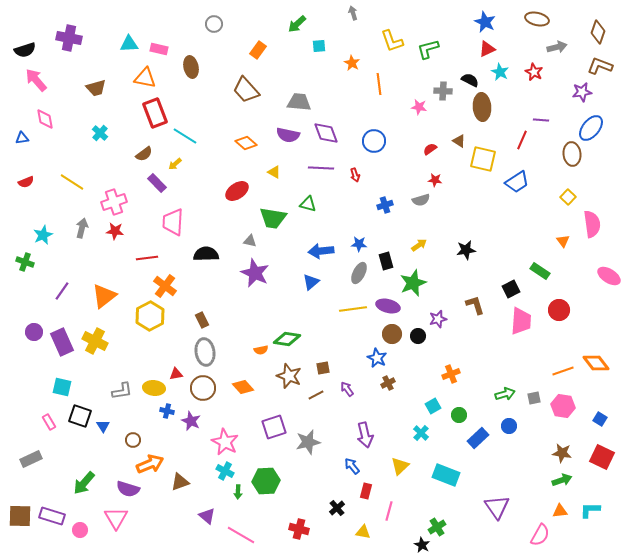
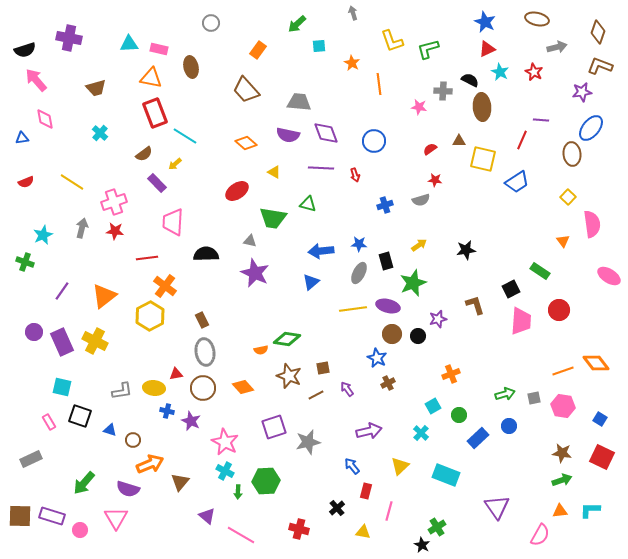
gray circle at (214, 24): moved 3 px left, 1 px up
orange triangle at (145, 78): moved 6 px right
brown triangle at (459, 141): rotated 32 degrees counterclockwise
blue triangle at (103, 426): moved 7 px right, 4 px down; rotated 40 degrees counterclockwise
purple arrow at (365, 435): moved 4 px right, 4 px up; rotated 90 degrees counterclockwise
brown triangle at (180, 482): rotated 30 degrees counterclockwise
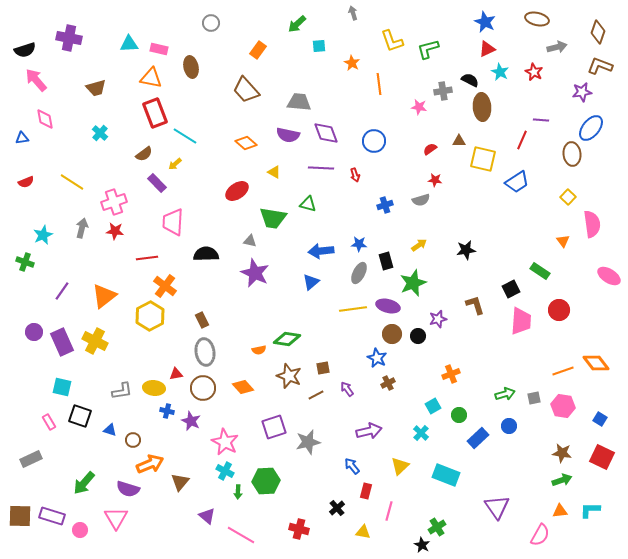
gray cross at (443, 91): rotated 12 degrees counterclockwise
orange semicircle at (261, 350): moved 2 px left
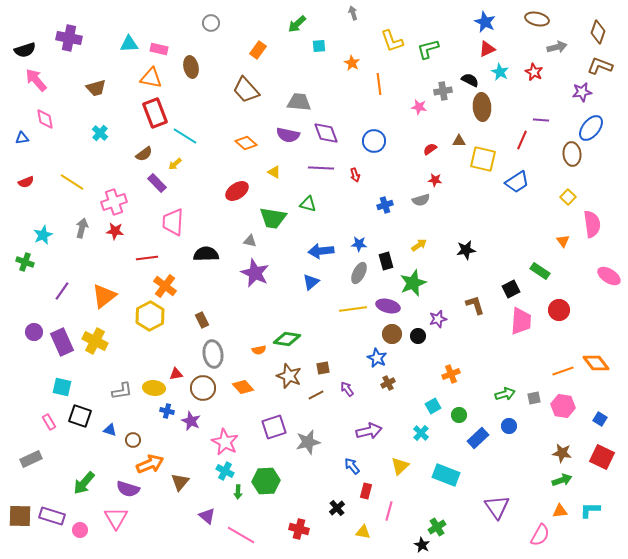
gray ellipse at (205, 352): moved 8 px right, 2 px down
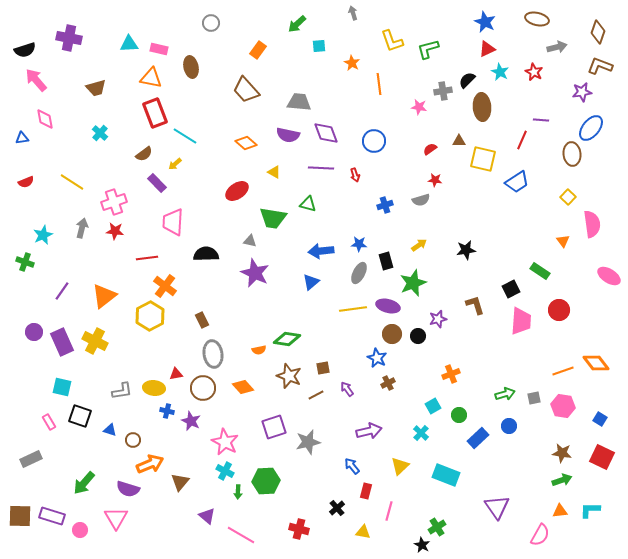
black semicircle at (470, 80): moved 3 px left; rotated 72 degrees counterclockwise
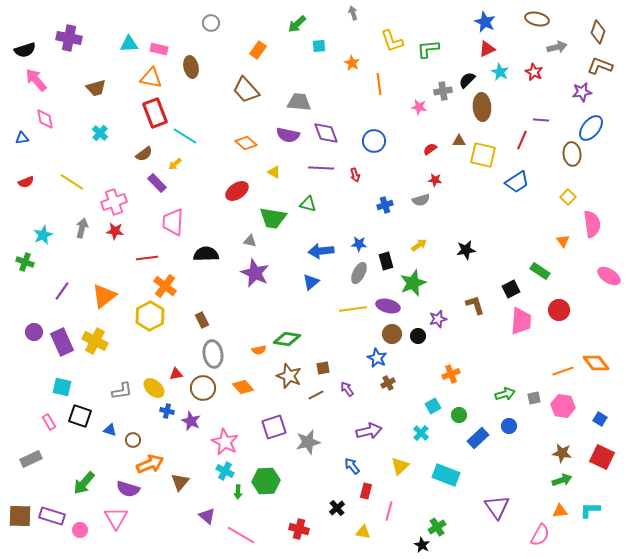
green L-shape at (428, 49): rotated 10 degrees clockwise
yellow square at (483, 159): moved 4 px up
yellow ellipse at (154, 388): rotated 35 degrees clockwise
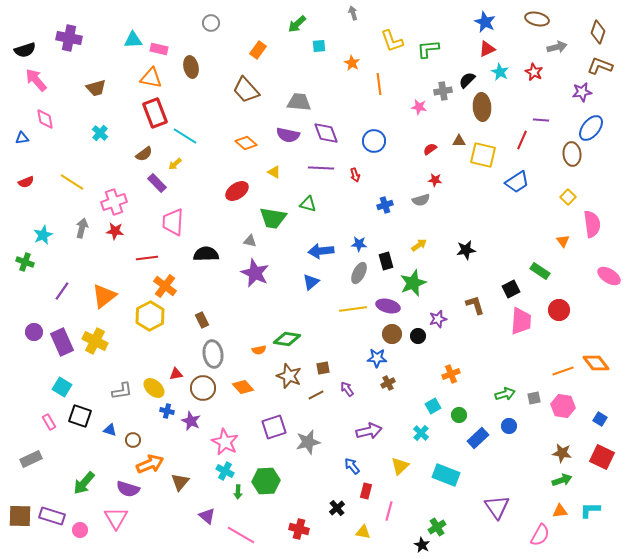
cyan triangle at (129, 44): moved 4 px right, 4 px up
blue star at (377, 358): rotated 24 degrees counterclockwise
cyan square at (62, 387): rotated 18 degrees clockwise
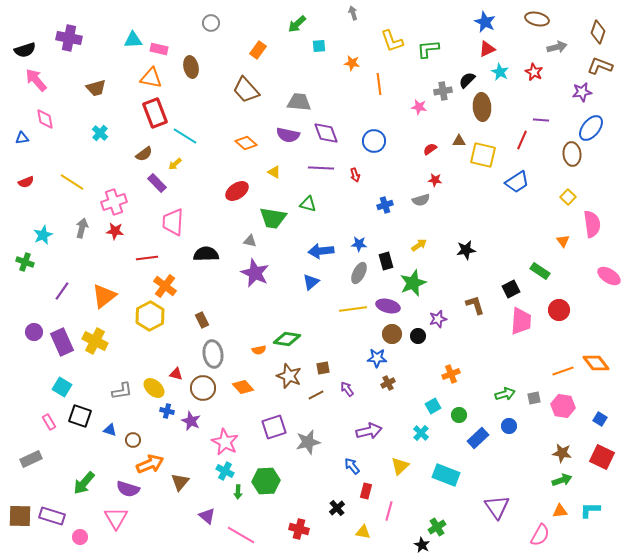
orange star at (352, 63): rotated 21 degrees counterclockwise
red triangle at (176, 374): rotated 24 degrees clockwise
pink circle at (80, 530): moved 7 px down
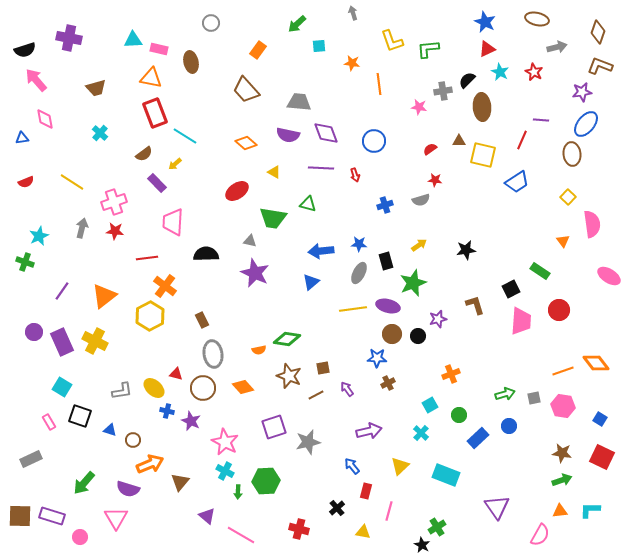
brown ellipse at (191, 67): moved 5 px up
blue ellipse at (591, 128): moved 5 px left, 4 px up
cyan star at (43, 235): moved 4 px left, 1 px down
cyan square at (433, 406): moved 3 px left, 1 px up
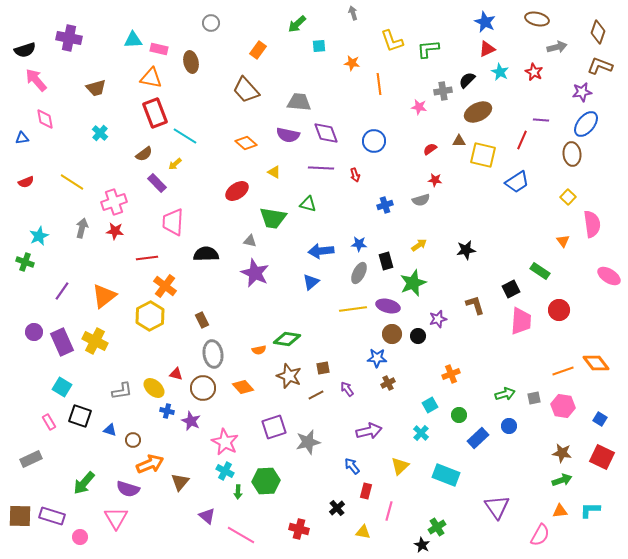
brown ellipse at (482, 107): moved 4 px left, 5 px down; rotated 68 degrees clockwise
